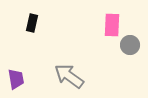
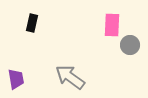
gray arrow: moved 1 px right, 1 px down
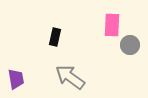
black rectangle: moved 23 px right, 14 px down
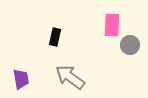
purple trapezoid: moved 5 px right
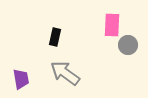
gray circle: moved 2 px left
gray arrow: moved 5 px left, 4 px up
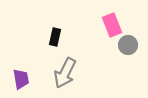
pink rectangle: rotated 25 degrees counterclockwise
gray arrow: rotated 100 degrees counterclockwise
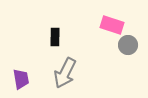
pink rectangle: rotated 50 degrees counterclockwise
black rectangle: rotated 12 degrees counterclockwise
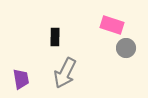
gray circle: moved 2 px left, 3 px down
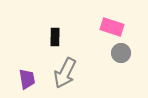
pink rectangle: moved 2 px down
gray circle: moved 5 px left, 5 px down
purple trapezoid: moved 6 px right
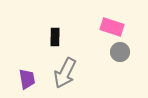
gray circle: moved 1 px left, 1 px up
